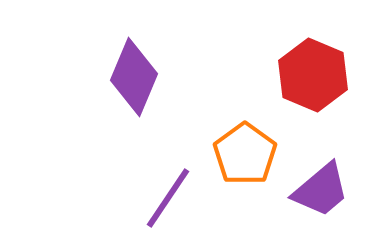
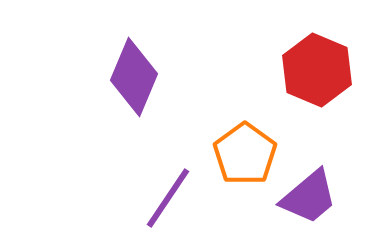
red hexagon: moved 4 px right, 5 px up
purple trapezoid: moved 12 px left, 7 px down
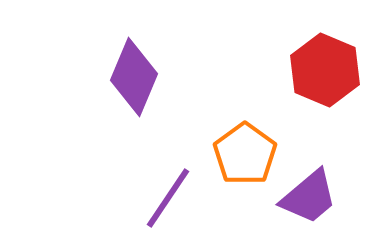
red hexagon: moved 8 px right
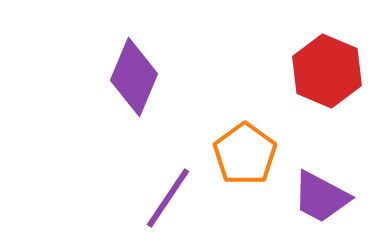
red hexagon: moved 2 px right, 1 px down
purple trapezoid: moved 12 px right; rotated 68 degrees clockwise
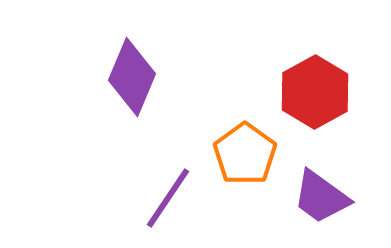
red hexagon: moved 12 px left, 21 px down; rotated 8 degrees clockwise
purple diamond: moved 2 px left
purple trapezoid: rotated 8 degrees clockwise
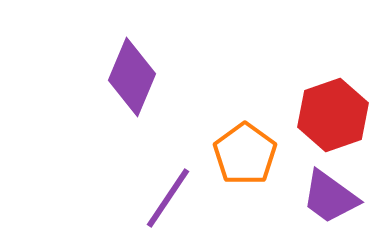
red hexagon: moved 18 px right, 23 px down; rotated 10 degrees clockwise
purple trapezoid: moved 9 px right
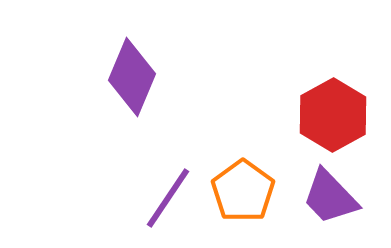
red hexagon: rotated 10 degrees counterclockwise
orange pentagon: moved 2 px left, 37 px down
purple trapezoid: rotated 10 degrees clockwise
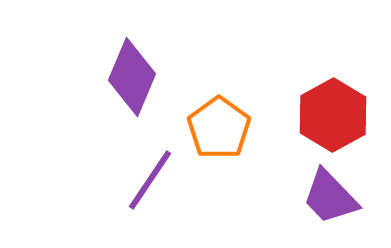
orange pentagon: moved 24 px left, 63 px up
purple line: moved 18 px left, 18 px up
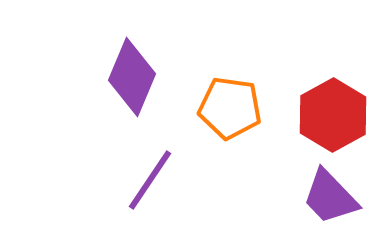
orange pentagon: moved 11 px right, 20 px up; rotated 28 degrees counterclockwise
